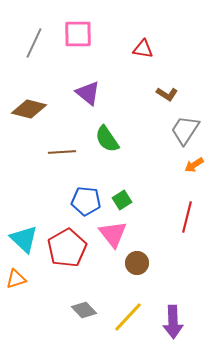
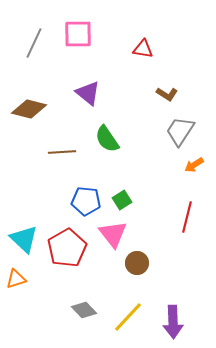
gray trapezoid: moved 5 px left, 1 px down
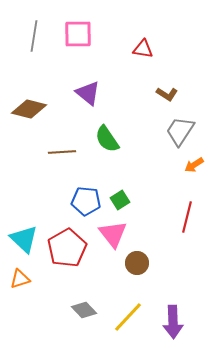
gray line: moved 7 px up; rotated 16 degrees counterclockwise
green square: moved 2 px left
orange triangle: moved 4 px right
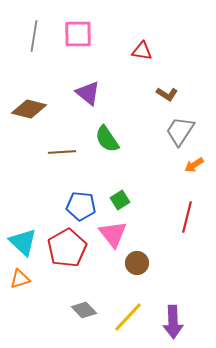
red triangle: moved 1 px left, 2 px down
blue pentagon: moved 5 px left, 5 px down
cyan triangle: moved 1 px left, 3 px down
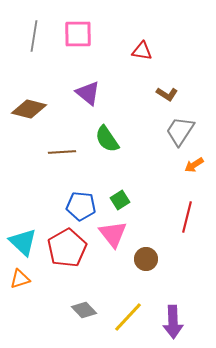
brown circle: moved 9 px right, 4 px up
